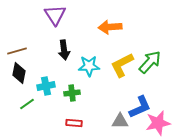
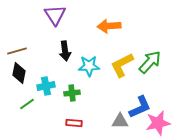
orange arrow: moved 1 px left, 1 px up
black arrow: moved 1 px right, 1 px down
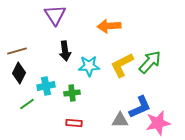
black diamond: rotated 15 degrees clockwise
gray triangle: moved 1 px up
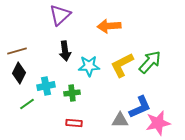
purple triangle: moved 5 px right; rotated 20 degrees clockwise
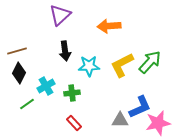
cyan cross: rotated 18 degrees counterclockwise
red rectangle: rotated 42 degrees clockwise
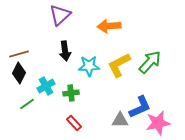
brown line: moved 2 px right, 3 px down
yellow L-shape: moved 3 px left
green cross: moved 1 px left
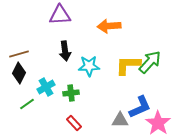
purple triangle: rotated 40 degrees clockwise
yellow L-shape: moved 9 px right; rotated 28 degrees clockwise
cyan cross: moved 1 px down
pink star: rotated 25 degrees counterclockwise
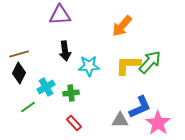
orange arrow: moved 13 px right; rotated 45 degrees counterclockwise
green line: moved 1 px right, 3 px down
